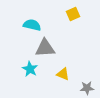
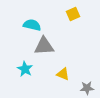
gray triangle: moved 1 px left, 2 px up
cyan star: moved 5 px left
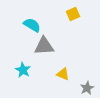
cyan semicircle: rotated 18 degrees clockwise
cyan star: moved 2 px left, 1 px down
gray star: rotated 24 degrees counterclockwise
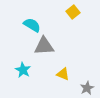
yellow square: moved 2 px up; rotated 16 degrees counterclockwise
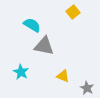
gray triangle: rotated 15 degrees clockwise
cyan star: moved 2 px left, 2 px down
yellow triangle: moved 2 px down
gray star: rotated 16 degrees counterclockwise
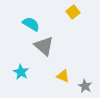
cyan semicircle: moved 1 px left, 1 px up
gray triangle: rotated 30 degrees clockwise
gray star: moved 2 px left, 2 px up
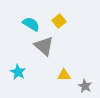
yellow square: moved 14 px left, 9 px down
cyan star: moved 3 px left
yellow triangle: moved 1 px right, 1 px up; rotated 24 degrees counterclockwise
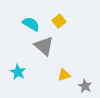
yellow triangle: rotated 16 degrees counterclockwise
